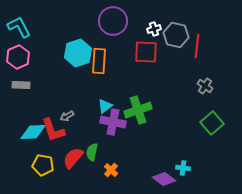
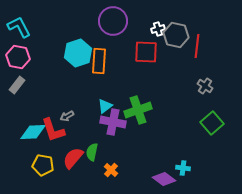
white cross: moved 4 px right
pink hexagon: rotated 25 degrees counterclockwise
gray rectangle: moved 4 px left; rotated 54 degrees counterclockwise
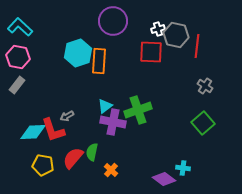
cyan L-shape: moved 1 px right; rotated 20 degrees counterclockwise
red square: moved 5 px right
green square: moved 9 px left
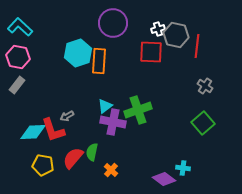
purple circle: moved 2 px down
